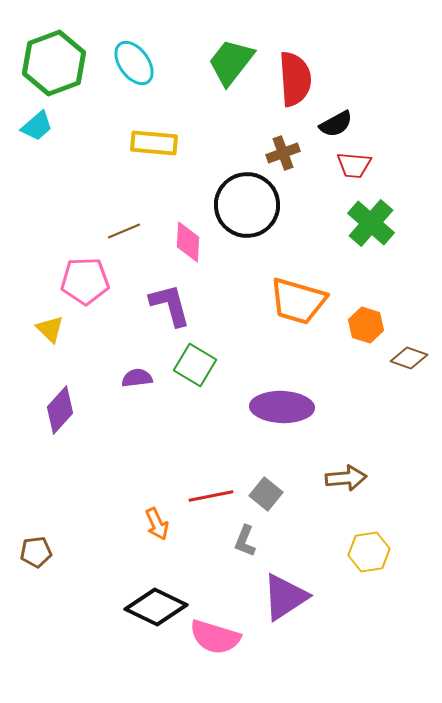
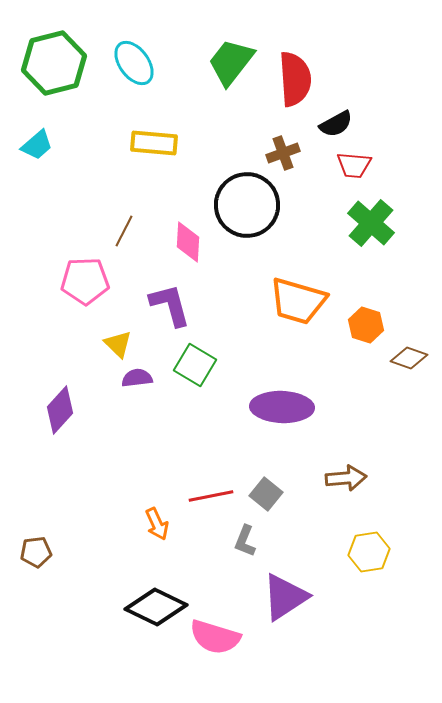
green hexagon: rotated 6 degrees clockwise
cyan trapezoid: moved 19 px down
brown line: rotated 40 degrees counterclockwise
yellow triangle: moved 68 px right, 15 px down
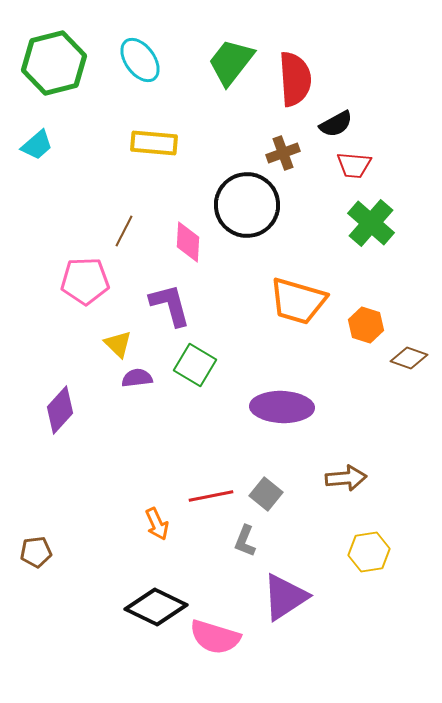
cyan ellipse: moved 6 px right, 3 px up
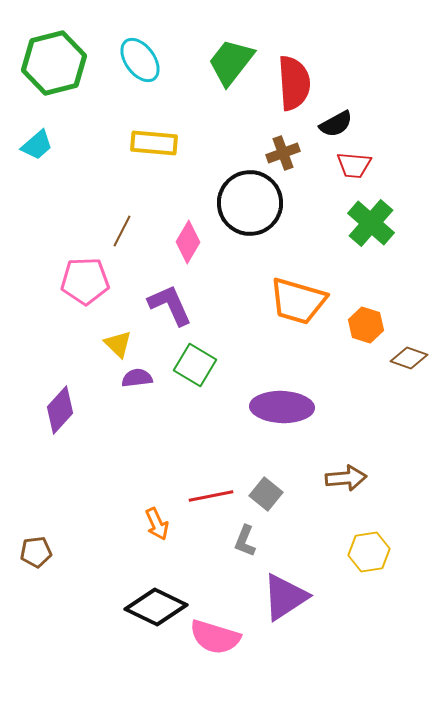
red semicircle: moved 1 px left, 4 px down
black circle: moved 3 px right, 2 px up
brown line: moved 2 px left
pink diamond: rotated 27 degrees clockwise
purple L-shape: rotated 9 degrees counterclockwise
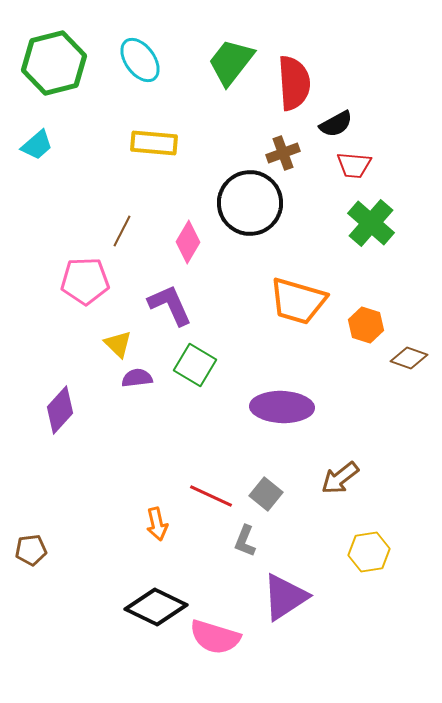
brown arrow: moved 6 px left; rotated 147 degrees clockwise
red line: rotated 36 degrees clockwise
orange arrow: rotated 12 degrees clockwise
brown pentagon: moved 5 px left, 2 px up
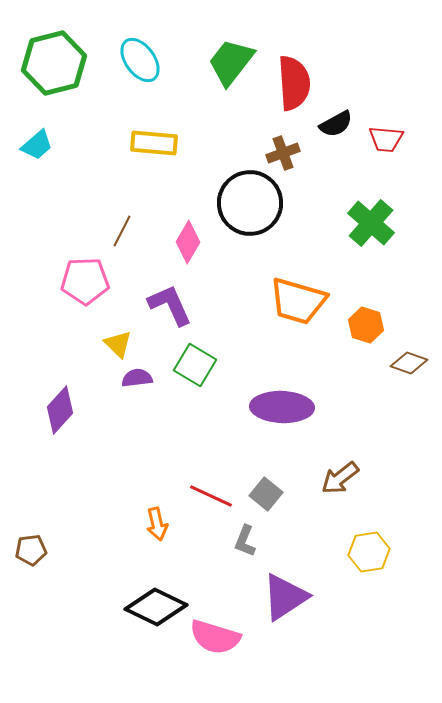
red trapezoid: moved 32 px right, 26 px up
brown diamond: moved 5 px down
